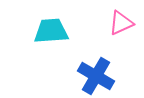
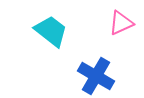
cyan trapezoid: rotated 42 degrees clockwise
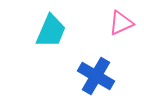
cyan trapezoid: rotated 75 degrees clockwise
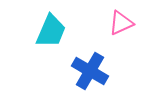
blue cross: moved 6 px left, 5 px up
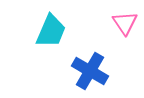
pink triangle: moved 4 px right; rotated 40 degrees counterclockwise
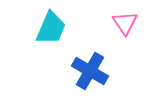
cyan trapezoid: moved 3 px up
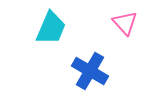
pink triangle: rotated 8 degrees counterclockwise
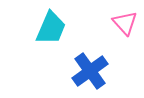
blue cross: rotated 24 degrees clockwise
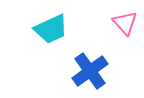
cyan trapezoid: moved 1 px down; rotated 42 degrees clockwise
